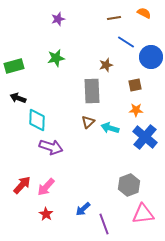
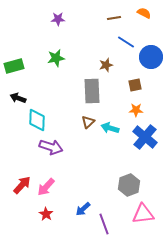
purple star: rotated 16 degrees clockwise
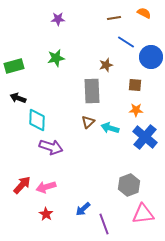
brown square: rotated 16 degrees clockwise
pink arrow: rotated 30 degrees clockwise
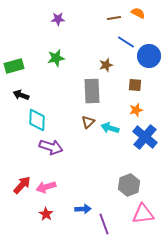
orange semicircle: moved 6 px left
blue circle: moved 2 px left, 1 px up
black arrow: moved 3 px right, 3 px up
orange star: rotated 16 degrees counterclockwise
blue arrow: rotated 140 degrees counterclockwise
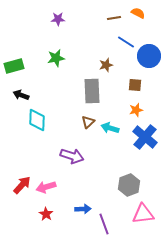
purple arrow: moved 21 px right, 9 px down
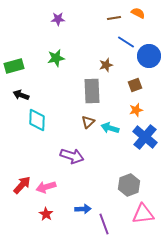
brown square: rotated 24 degrees counterclockwise
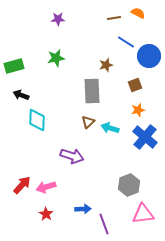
orange star: moved 2 px right
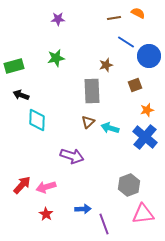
orange star: moved 9 px right
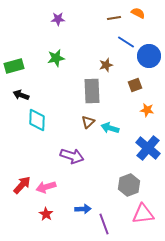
orange star: rotated 24 degrees clockwise
blue cross: moved 3 px right, 11 px down
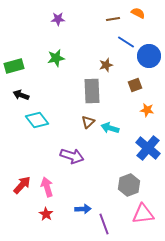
brown line: moved 1 px left, 1 px down
cyan diamond: rotated 40 degrees counterclockwise
pink arrow: moved 1 px right; rotated 90 degrees clockwise
